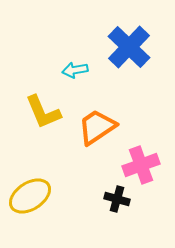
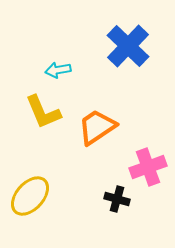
blue cross: moved 1 px left, 1 px up
cyan arrow: moved 17 px left
pink cross: moved 7 px right, 2 px down
yellow ellipse: rotated 15 degrees counterclockwise
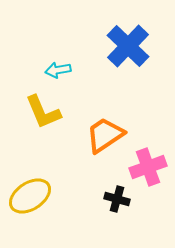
orange trapezoid: moved 8 px right, 8 px down
yellow ellipse: rotated 15 degrees clockwise
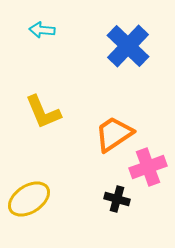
cyan arrow: moved 16 px left, 40 px up; rotated 15 degrees clockwise
orange trapezoid: moved 9 px right, 1 px up
yellow ellipse: moved 1 px left, 3 px down
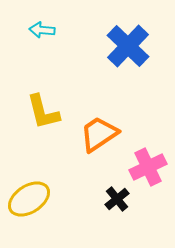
yellow L-shape: rotated 9 degrees clockwise
orange trapezoid: moved 15 px left
pink cross: rotated 6 degrees counterclockwise
black cross: rotated 35 degrees clockwise
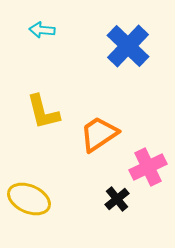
yellow ellipse: rotated 57 degrees clockwise
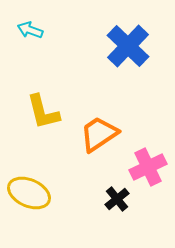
cyan arrow: moved 12 px left; rotated 15 degrees clockwise
yellow ellipse: moved 6 px up
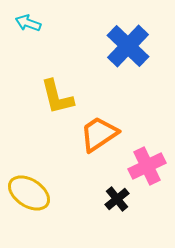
cyan arrow: moved 2 px left, 7 px up
yellow L-shape: moved 14 px right, 15 px up
pink cross: moved 1 px left, 1 px up
yellow ellipse: rotated 9 degrees clockwise
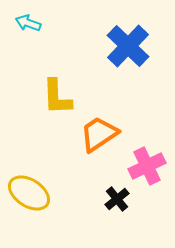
yellow L-shape: rotated 12 degrees clockwise
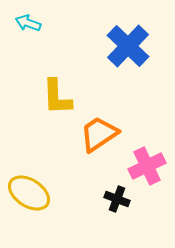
black cross: rotated 30 degrees counterclockwise
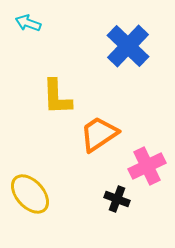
yellow ellipse: moved 1 px right, 1 px down; rotated 15 degrees clockwise
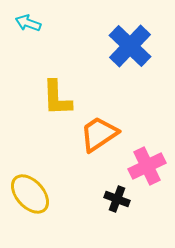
blue cross: moved 2 px right
yellow L-shape: moved 1 px down
